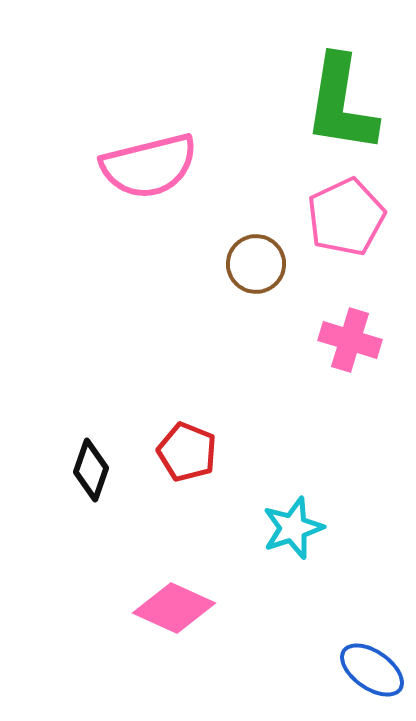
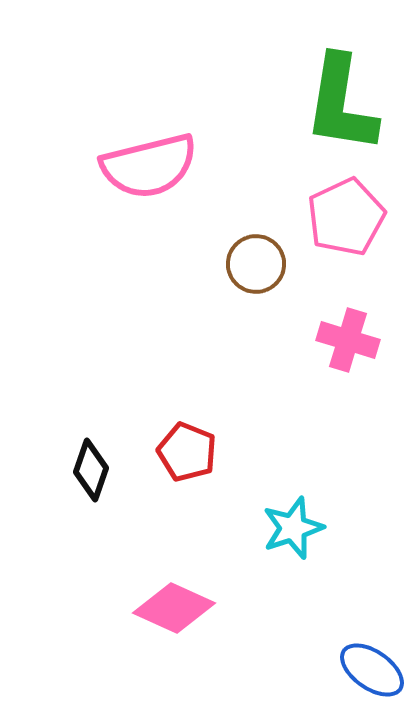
pink cross: moved 2 px left
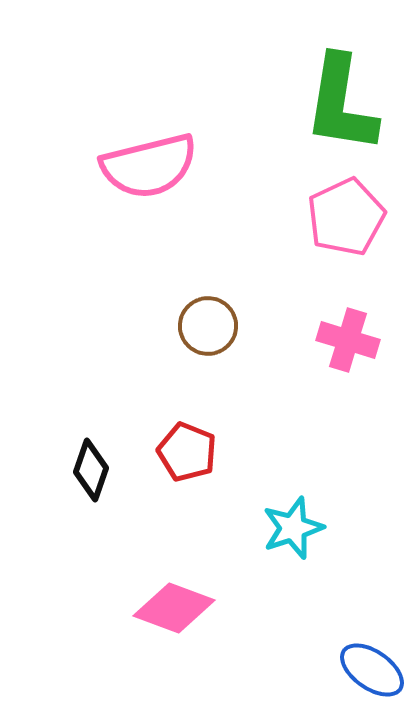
brown circle: moved 48 px left, 62 px down
pink diamond: rotated 4 degrees counterclockwise
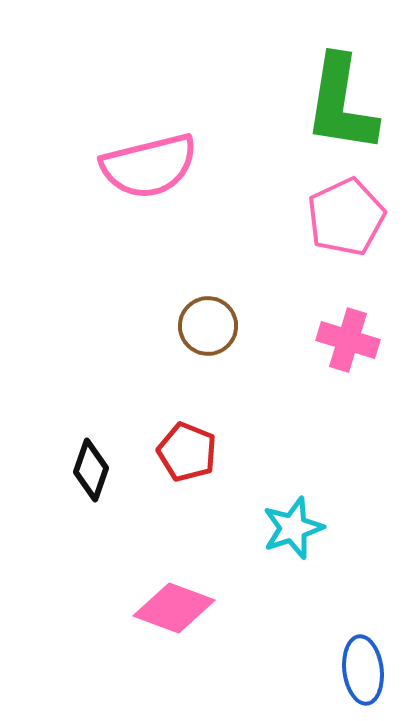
blue ellipse: moved 9 px left; rotated 48 degrees clockwise
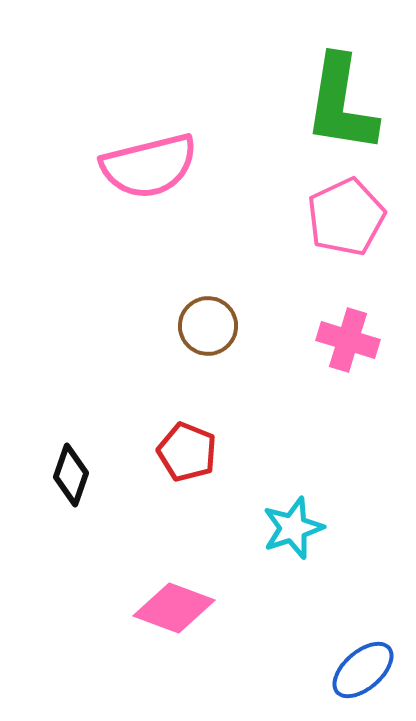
black diamond: moved 20 px left, 5 px down
blue ellipse: rotated 56 degrees clockwise
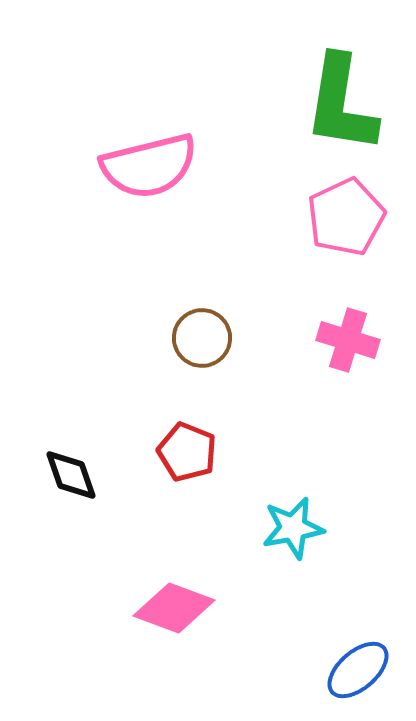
brown circle: moved 6 px left, 12 px down
black diamond: rotated 38 degrees counterclockwise
cyan star: rotated 8 degrees clockwise
blue ellipse: moved 5 px left
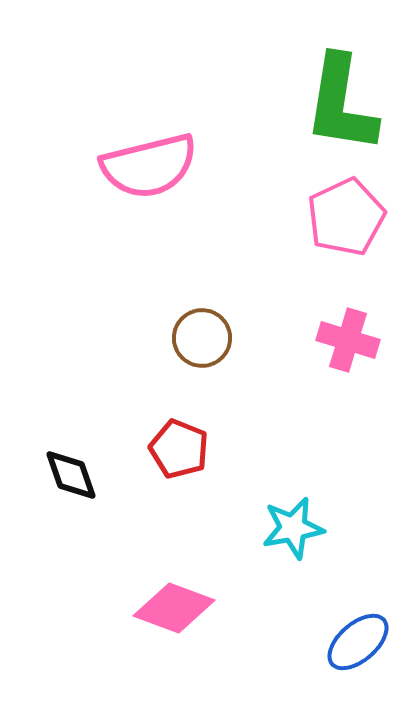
red pentagon: moved 8 px left, 3 px up
blue ellipse: moved 28 px up
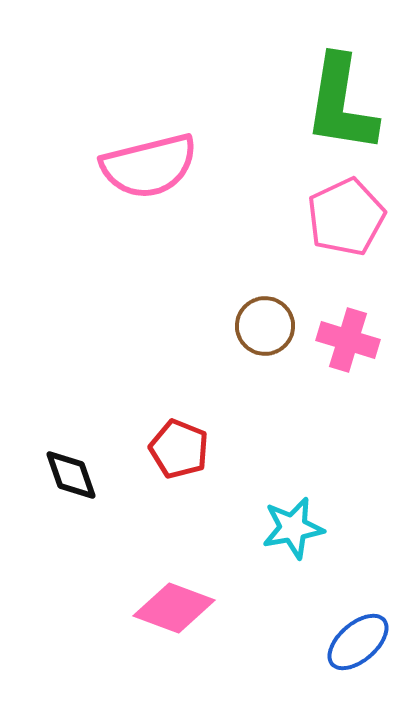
brown circle: moved 63 px right, 12 px up
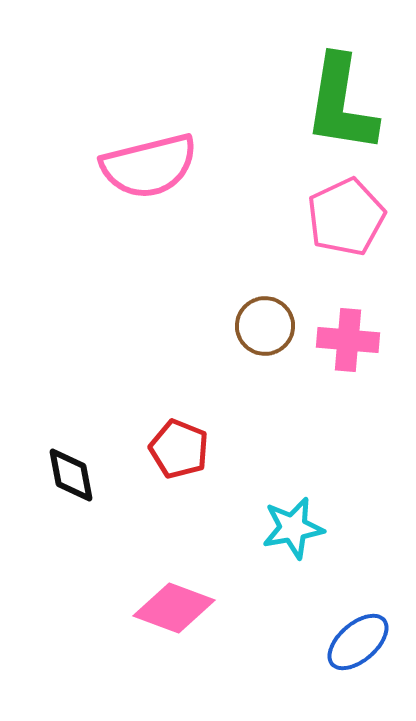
pink cross: rotated 12 degrees counterclockwise
black diamond: rotated 8 degrees clockwise
